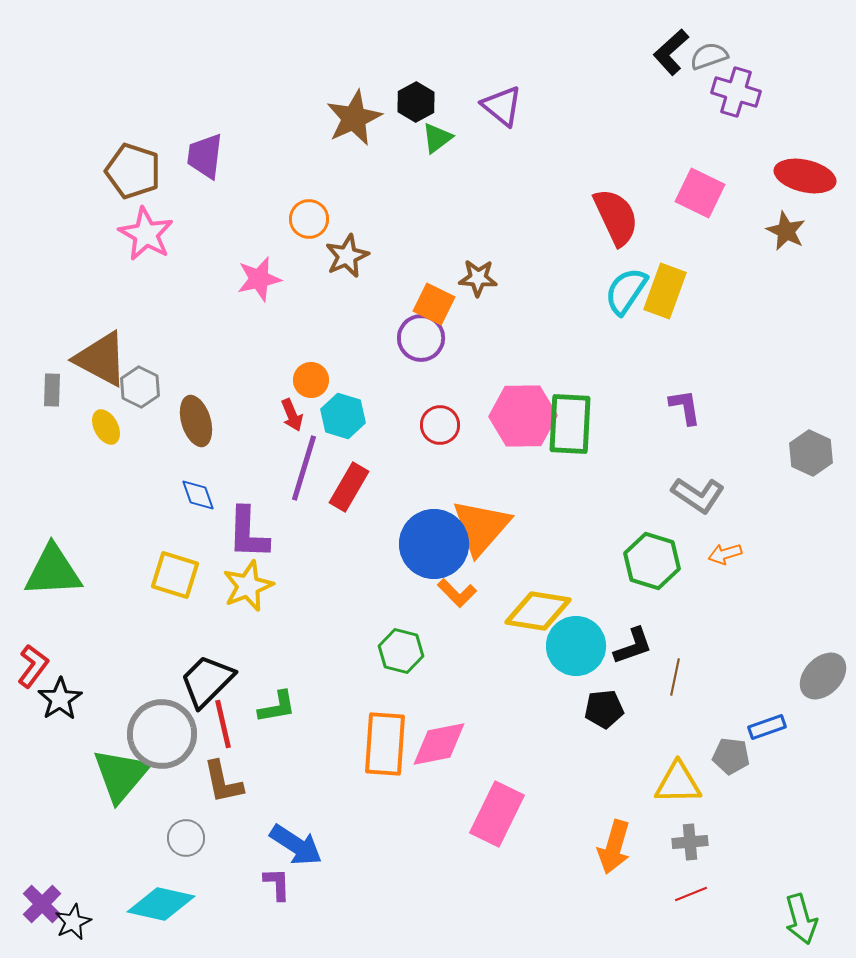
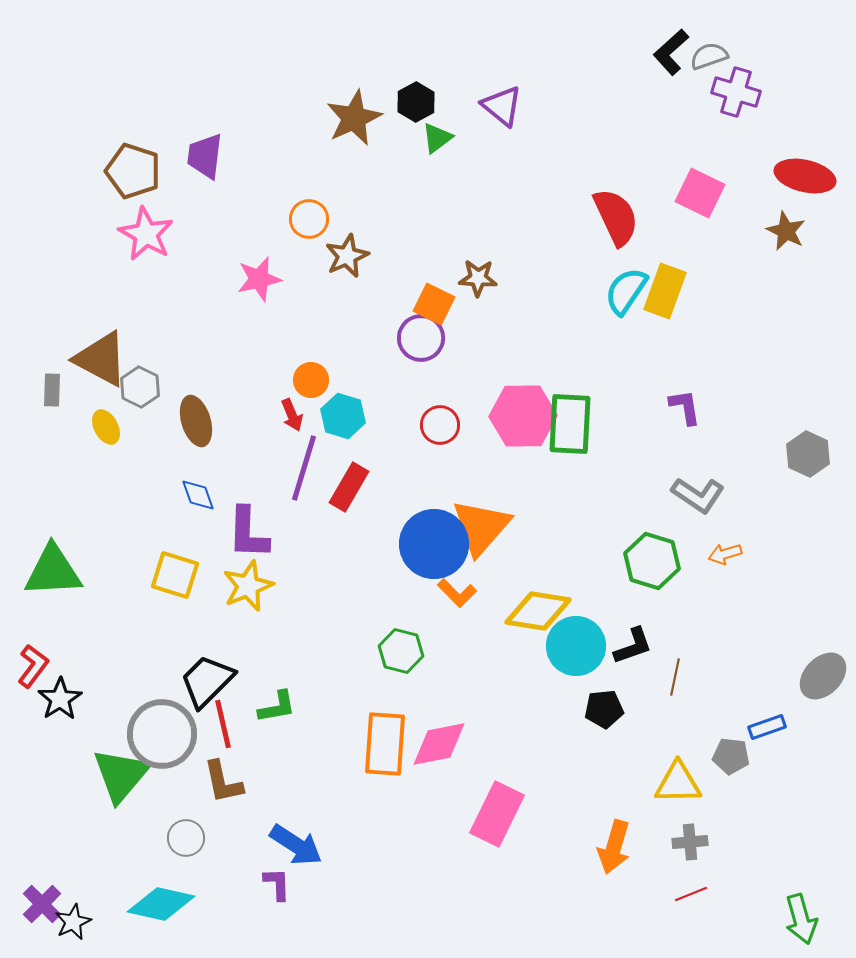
gray hexagon at (811, 453): moved 3 px left, 1 px down
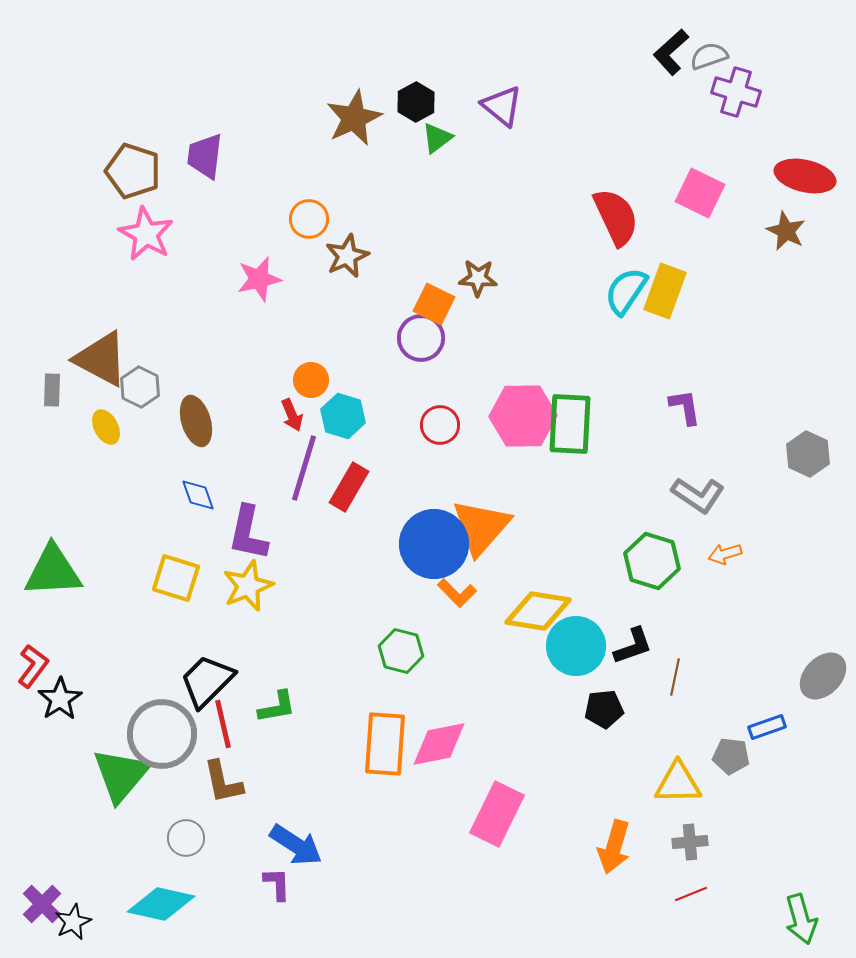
purple L-shape at (248, 533): rotated 10 degrees clockwise
yellow square at (175, 575): moved 1 px right, 3 px down
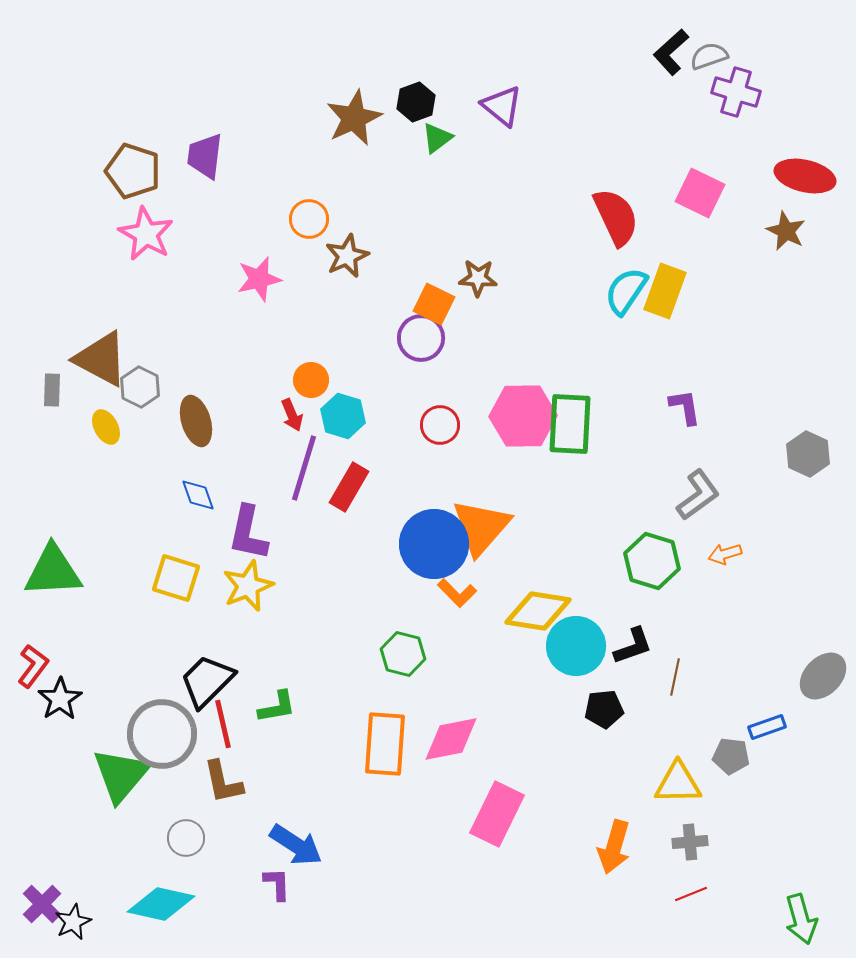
black hexagon at (416, 102): rotated 9 degrees clockwise
gray L-shape at (698, 495): rotated 70 degrees counterclockwise
green hexagon at (401, 651): moved 2 px right, 3 px down
pink diamond at (439, 744): moved 12 px right, 5 px up
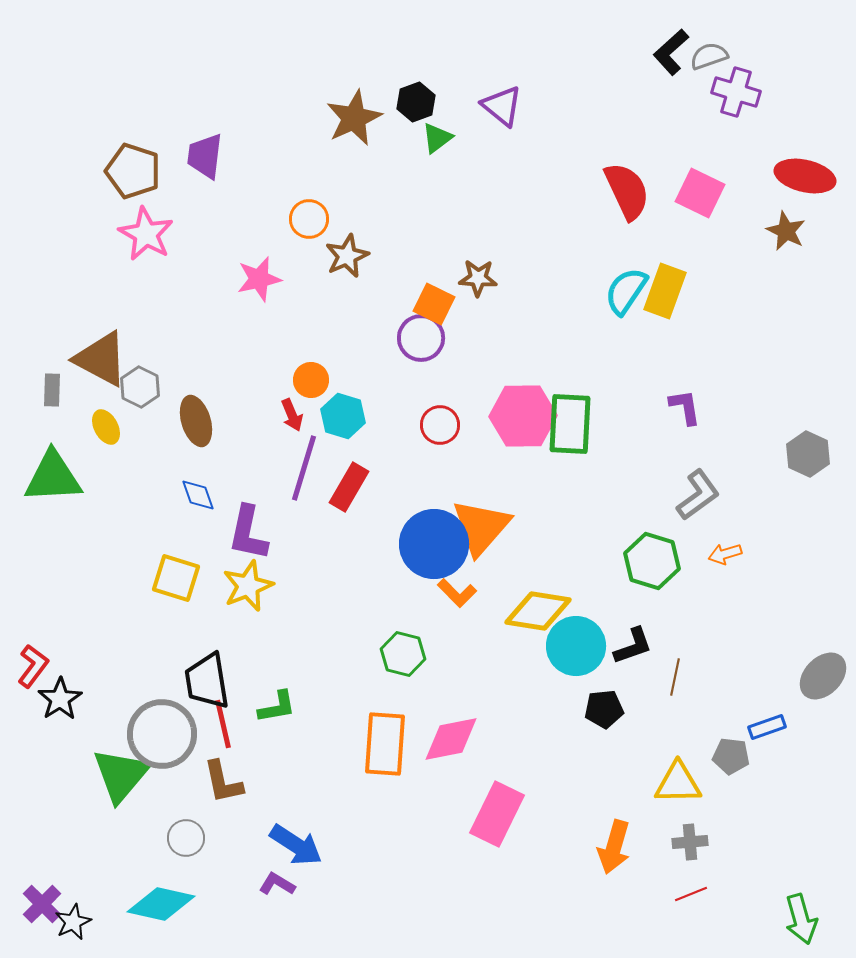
red semicircle at (616, 217): moved 11 px right, 26 px up
green triangle at (53, 571): moved 94 px up
black trapezoid at (207, 681): rotated 54 degrees counterclockwise
purple L-shape at (277, 884): rotated 57 degrees counterclockwise
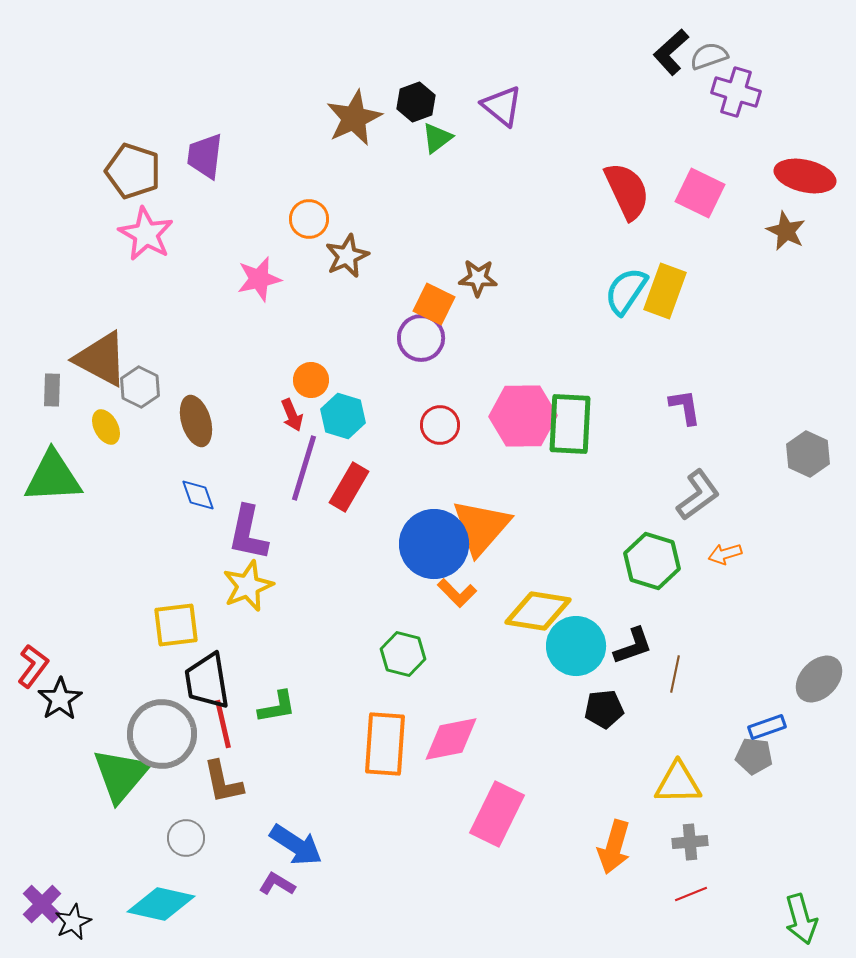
yellow square at (176, 578): moved 47 px down; rotated 24 degrees counterclockwise
gray ellipse at (823, 676): moved 4 px left, 3 px down
brown line at (675, 677): moved 3 px up
gray pentagon at (731, 756): moved 23 px right
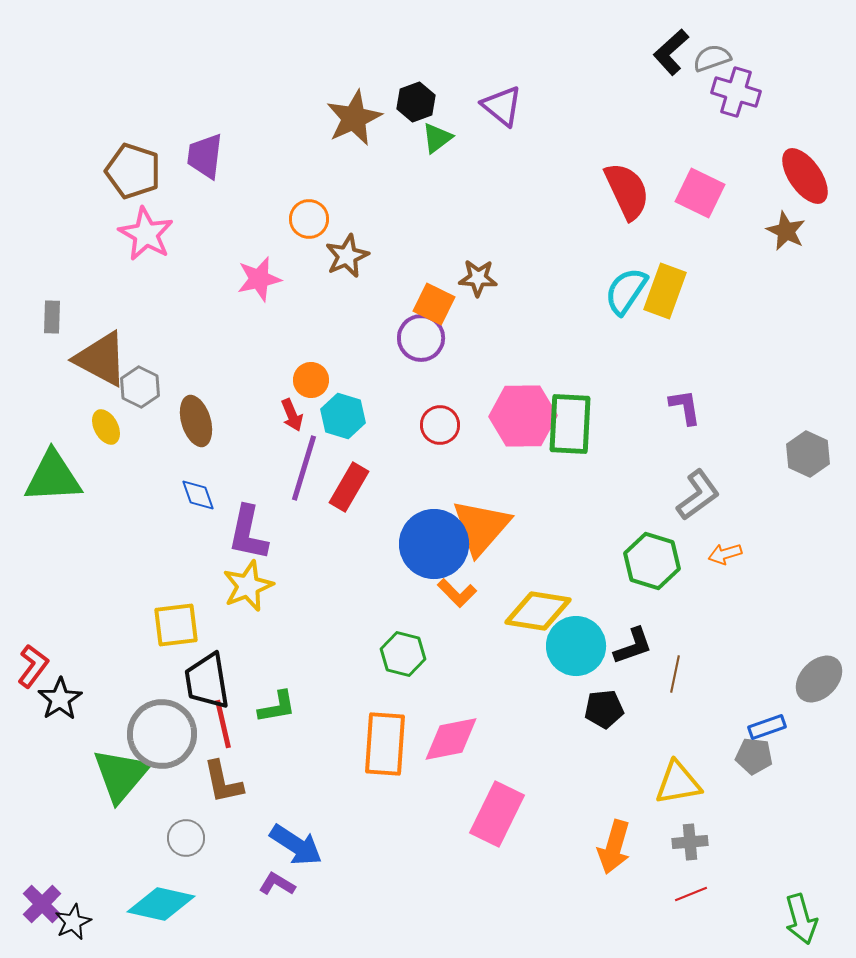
gray semicircle at (709, 56): moved 3 px right, 2 px down
red ellipse at (805, 176): rotated 42 degrees clockwise
gray rectangle at (52, 390): moved 73 px up
yellow triangle at (678, 783): rotated 9 degrees counterclockwise
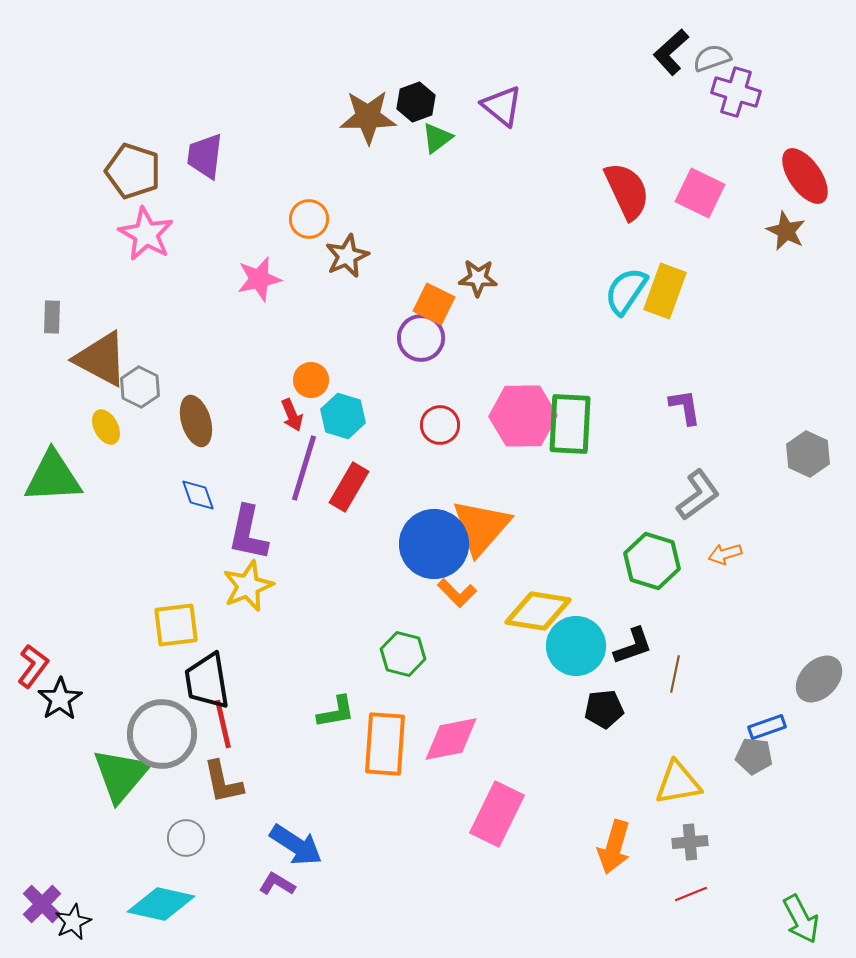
brown star at (354, 118): moved 14 px right, 1 px up; rotated 24 degrees clockwise
green L-shape at (277, 707): moved 59 px right, 5 px down
green arrow at (801, 919): rotated 12 degrees counterclockwise
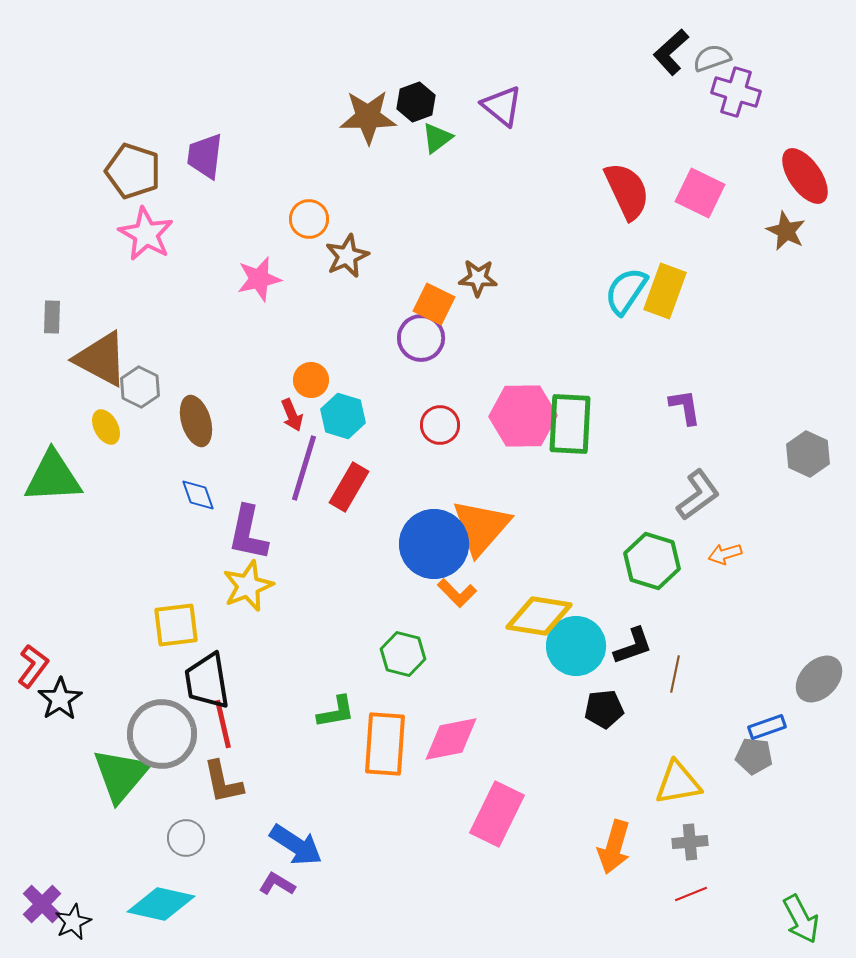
yellow diamond at (538, 611): moved 1 px right, 5 px down
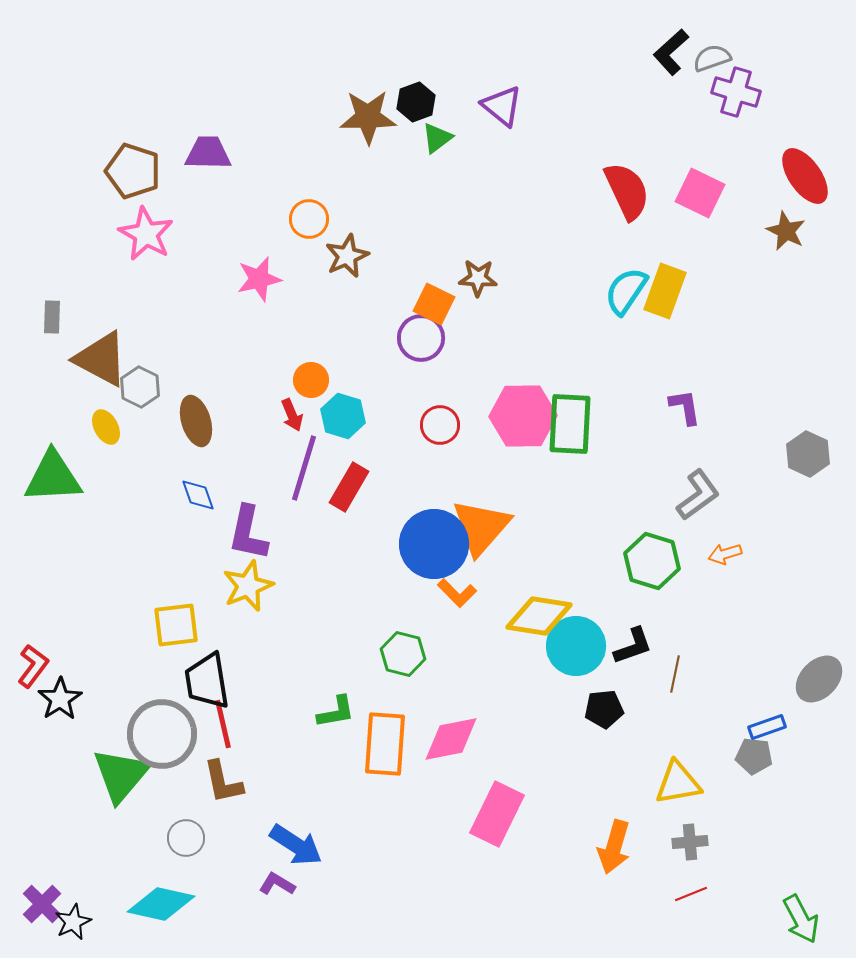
purple trapezoid at (205, 156): moved 3 px right, 3 px up; rotated 84 degrees clockwise
